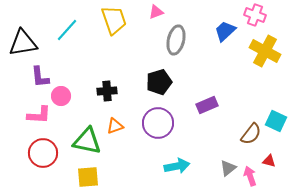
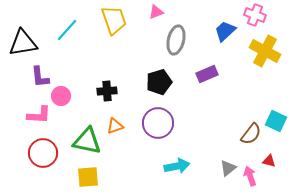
purple rectangle: moved 31 px up
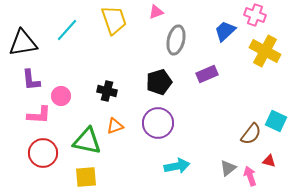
purple L-shape: moved 9 px left, 3 px down
black cross: rotated 18 degrees clockwise
yellow square: moved 2 px left
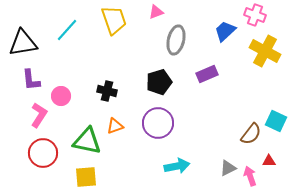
pink L-shape: rotated 60 degrees counterclockwise
red triangle: rotated 16 degrees counterclockwise
gray triangle: rotated 12 degrees clockwise
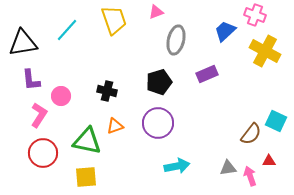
gray triangle: rotated 18 degrees clockwise
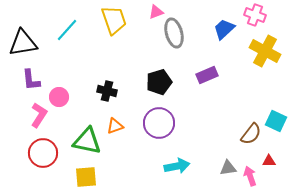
blue trapezoid: moved 1 px left, 2 px up
gray ellipse: moved 2 px left, 7 px up; rotated 28 degrees counterclockwise
purple rectangle: moved 1 px down
pink circle: moved 2 px left, 1 px down
purple circle: moved 1 px right
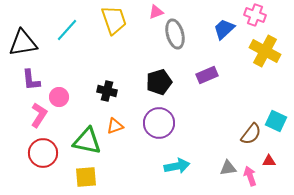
gray ellipse: moved 1 px right, 1 px down
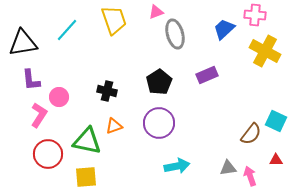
pink cross: rotated 15 degrees counterclockwise
black pentagon: rotated 15 degrees counterclockwise
orange triangle: moved 1 px left
red circle: moved 5 px right, 1 px down
red triangle: moved 7 px right, 1 px up
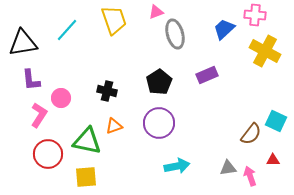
pink circle: moved 2 px right, 1 px down
red triangle: moved 3 px left
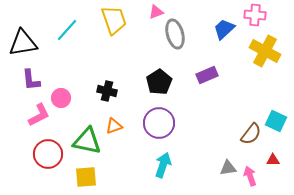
pink L-shape: rotated 30 degrees clockwise
cyan arrow: moved 14 px left, 1 px up; rotated 60 degrees counterclockwise
